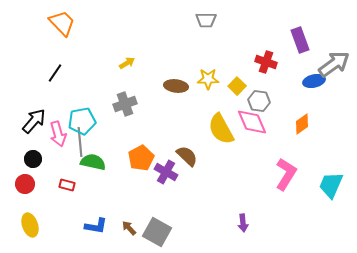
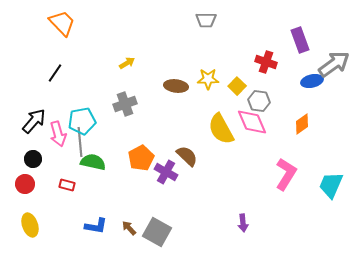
blue ellipse: moved 2 px left
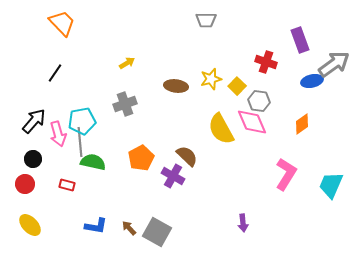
yellow star: moved 3 px right; rotated 15 degrees counterclockwise
purple cross: moved 7 px right, 4 px down
yellow ellipse: rotated 25 degrees counterclockwise
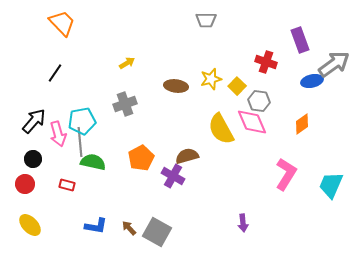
brown semicircle: rotated 60 degrees counterclockwise
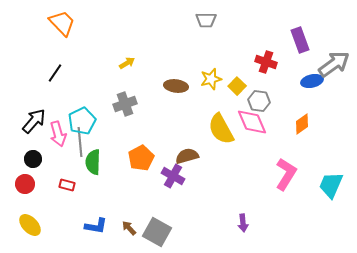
cyan pentagon: rotated 16 degrees counterclockwise
green semicircle: rotated 100 degrees counterclockwise
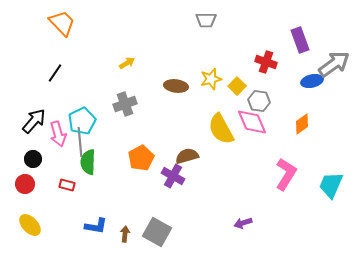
green semicircle: moved 5 px left
purple arrow: rotated 78 degrees clockwise
brown arrow: moved 4 px left, 6 px down; rotated 49 degrees clockwise
